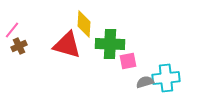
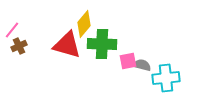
yellow diamond: rotated 36 degrees clockwise
green cross: moved 8 px left
gray semicircle: moved 3 px left, 17 px up; rotated 30 degrees clockwise
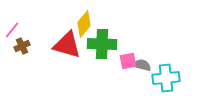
brown cross: moved 3 px right
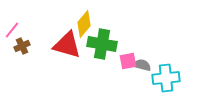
green cross: rotated 8 degrees clockwise
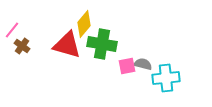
brown cross: rotated 28 degrees counterclockwise
pink square: moved 1 px left, 5 px down
gray semicircle: moved 1 px right, 1 px up
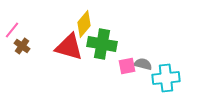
red triangle: moved 2 px right, 2 px down
